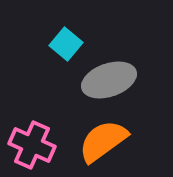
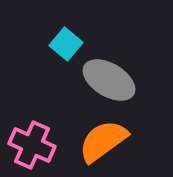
gray ellipse: rotated 50 degrees clockwise
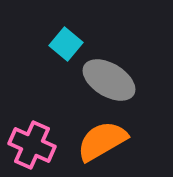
orange semicircle: moved 1 px left; rotated 6 degrees clockwise
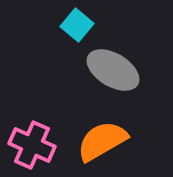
cyan square: moved 11 px right, 19 px up
gray ellipse: moved 4 px right, 10 px up
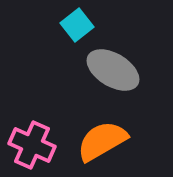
cyan square: rotated 12 degrees clockwise
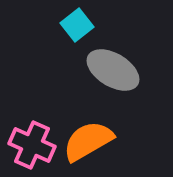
orange semicircle: moved 14 px left
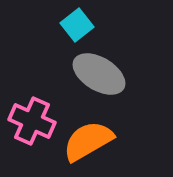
gray ellipse: moved 14 px left, 4 px down
pink cross: moved 24 px up
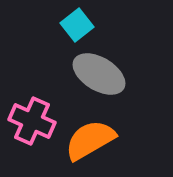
orange semicircle: moved 2 px right, 1 px up
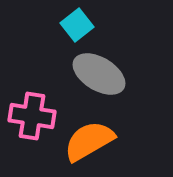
pink cross: moved 5 px up; rotated 15 degrees counterclockwise
orange semicircle: moved 1 px left, 1 px down
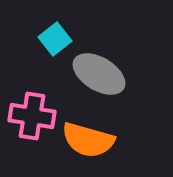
cyan square: moved 22 px left, 14 px down
orange semicircle: moved 1 px left, 1 px up; rotated 134 degrees counterclockwise
